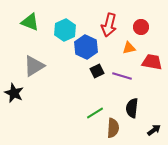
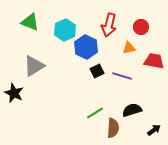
red trapezoid: moved 2 px right, 1 px up
black semicircle: moved 2 px down; rotated 66 degrees clockwise
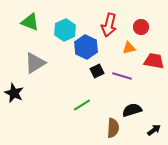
gray triangle: moved 1 px right, 3 px up
green line: moved 13 px left, 8 px up
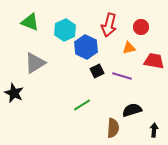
black arrow: rotated 48 degrees counterclockwise
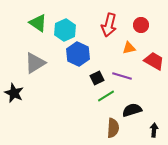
green triangle: moved 8 px right, 1 px down; rotated 12 degrees clockwise
red circle: moved 2 px up
blue hexagon: moved 8 px left, 7 px down
red trapezoid: rotated 20 degrees clockwise
black square: moved 7 px down
green line: moved 24 px right, 9 px up
